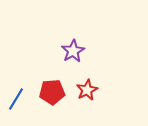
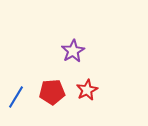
blue line: moved 2 px up
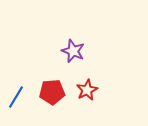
purple star: rotated 20 degrees counterclockwise
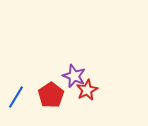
purple star: moved 1 px right, 25 px down
red pentagon: moved 1 px left, 3 px down; rotated 30 degrees counterclockwise
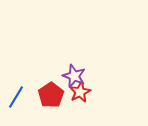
red star: moved 7 px left, 2 px down
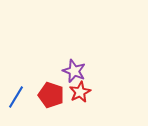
purple star: moved 5 px up
red pentagon: rotated 20 degrees counterclockwise
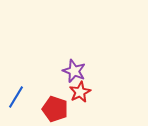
red pentagon: moved 4 px right, 14 px down
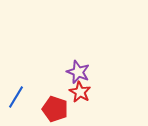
purple star: moved 4 px right, 1 px down
red star: rotated 15 degrees counterclockwise
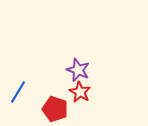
purple star: moved 2 px up
blue line: moved 2 px right, 5 px up
